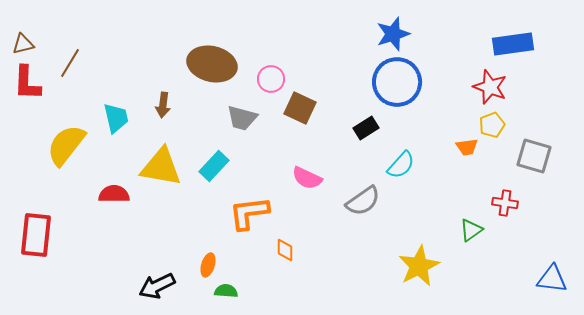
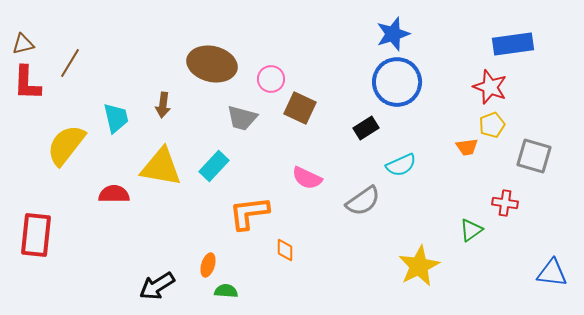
cyan semicircle: rotated 24 degrees clockwise
blue triangle: moved 6 px up
black arrow: rotated 6 degrees counterclockwise
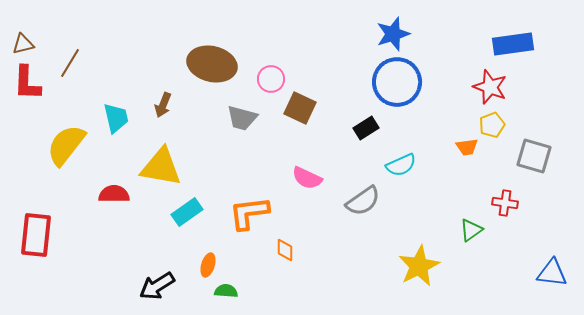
brown arrow: rotated 15 degrees clockwise
cyan rectangle: moved 27 px left, 46 px down; rotated 12 degrees clockwise
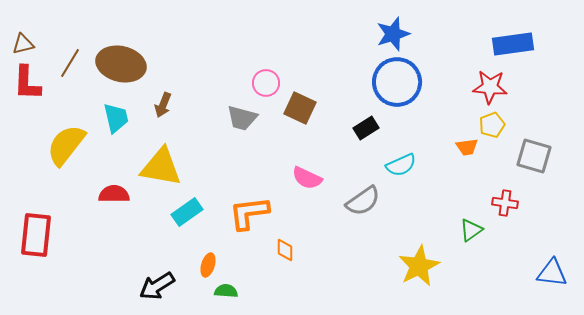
brown ellipse: moved 91 px left
pink circle: moved 5 px left, 4 px down
red star: rotated 16 degrees counterclockwise
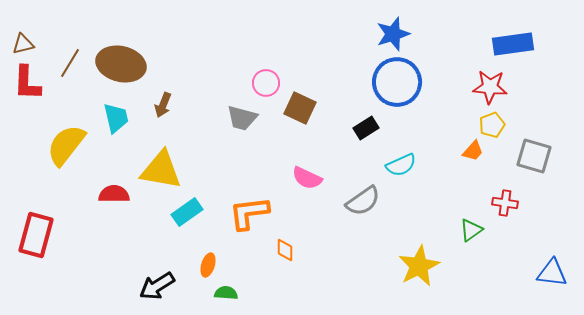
orange trapezoid: moved 6 px right, 4 px down; rotated 40 degrees counterclockwise
yellow triangle: moved 3 px down
red rectangle: rotated 9 degrees clockwise
green semicircle: moved 2 px down
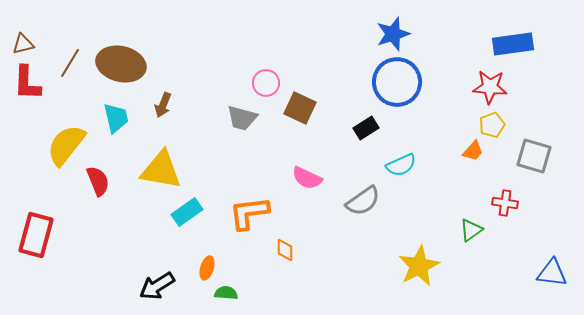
red semicircle: moved 16 px left, 13 px up; rotated 68 degrees clockwise
orange ellipse: moved 1 px left, 3 px down
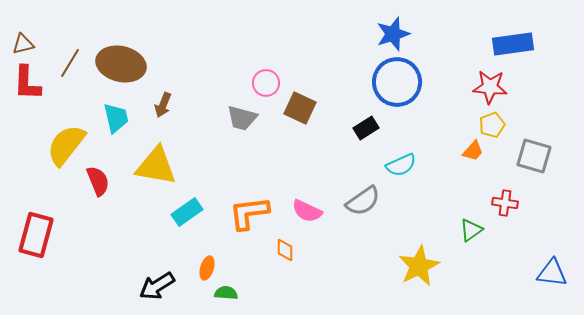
yellow triangle: moved 5 px left, 4 px up
pink semicircle: moved 33 px down
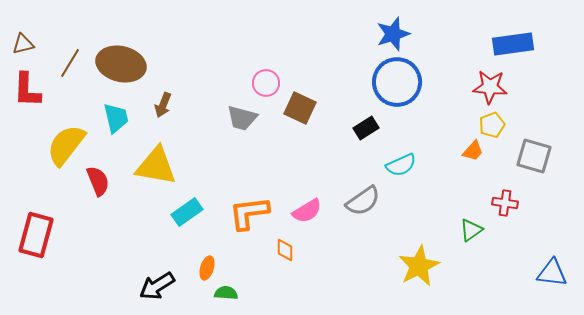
red L-shape: moved 7 px down
pink semicircle: rotated 56 degrees counterclockwise
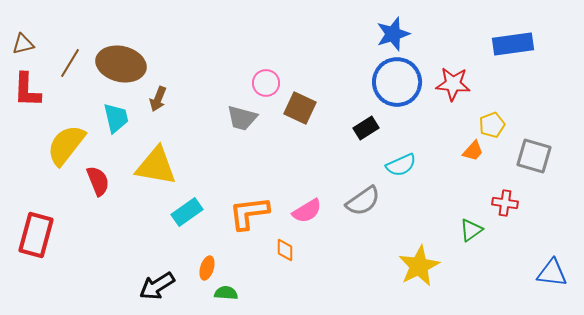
red star: moved 37 px left, 3 px up
brown arrow: moved 5 px left, 6 px up
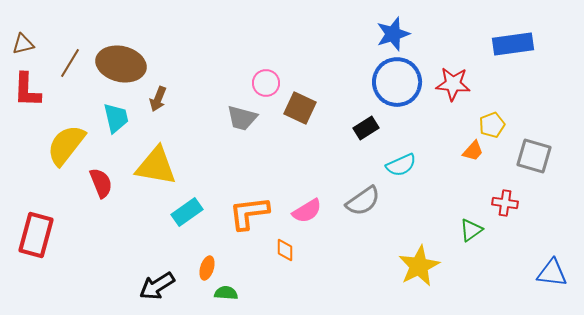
red semicircle: moved 3 px right, 2 px down
